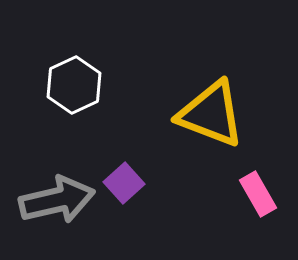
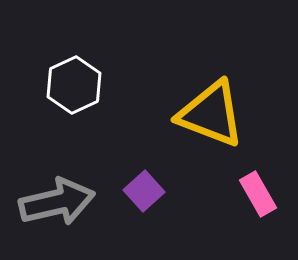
purple square: moved 20 px right, 8 px down
gray arrow: moved 2 px down
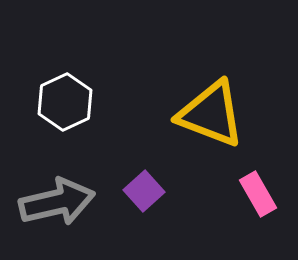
white hexagon: moved 9 px left, 17 px down
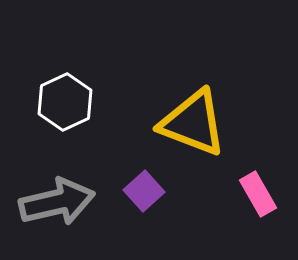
yellow triangle: moved 18 px left, 9 px down
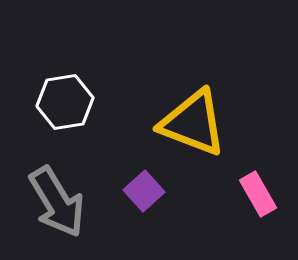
white hexagon: rotated 16 degrees clockwise
gray arrow: rotated 72 degrees clockwise
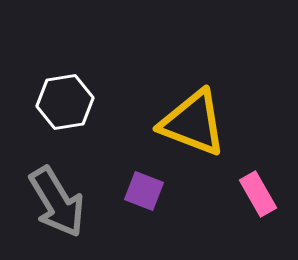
purple square: rotated 27 degrees counterclockwise
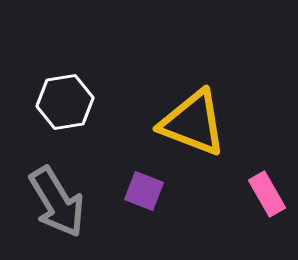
pink rectangle: moved 9 px right
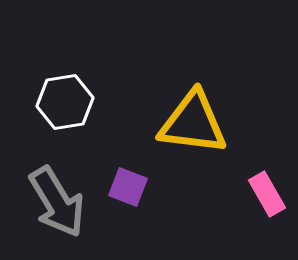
yellow triangle: rotated 14 degrees counterclockwise
purple square: moved 16 px left, 4 px up
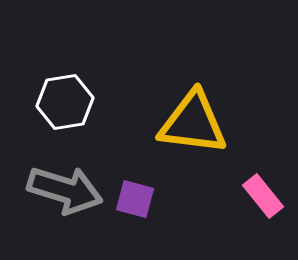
purple square: moved 7 px right, 12 px down; rotated 6 degrees counterclockwise
pink rectangle: moved 4 px left, 2 px down; rotated 9 degrees counterclockwise
gray arrow: moved 8 px right, 12 px up; rotated 42 degrees counterclockwise
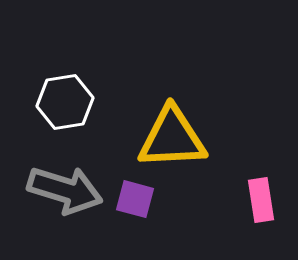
yellow triangle: moved 21 px left, 15 px down; rotated 10 degrees counterclockwise
pink rectangle: moved 2 px left, 4 px down; rotated 30 degrees clockwise
